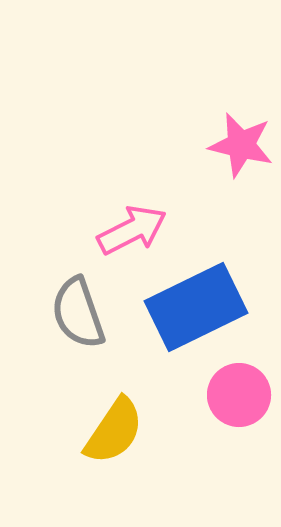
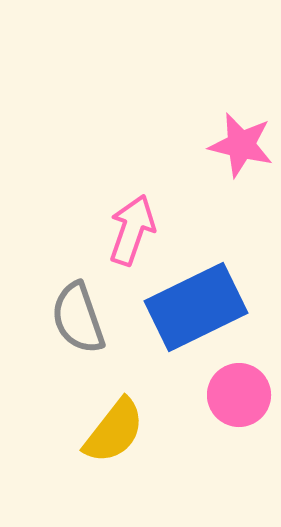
pink arrow: rotated 44 degrees counterclockwise
gray semicircle: moved 5 px down
yellow semicircle: rotated 4 degrees clockwise
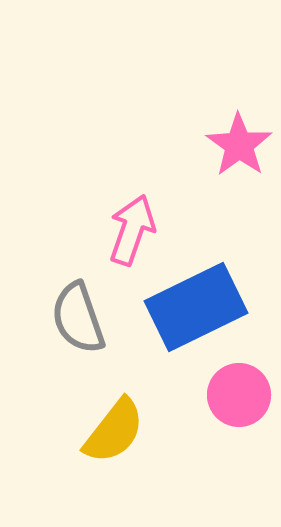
pink star: moved 2 px left; rotated 22 degrees clockwise
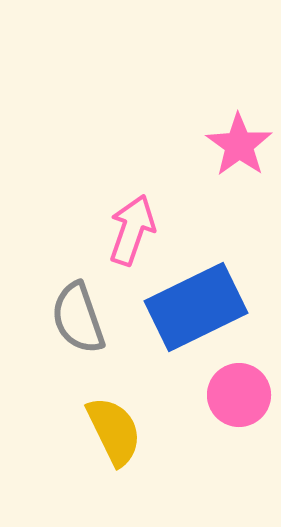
yellow semicircle: rotated 64 degrees counterclockwise
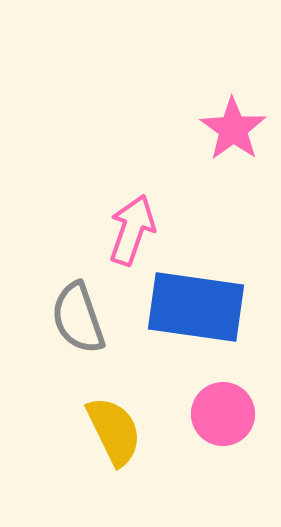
pink star: moved 6 px left, 16 px up
blue rectangle: rotated 34 degrees clockwise
pink circle: moved 16 px left, 19 px down
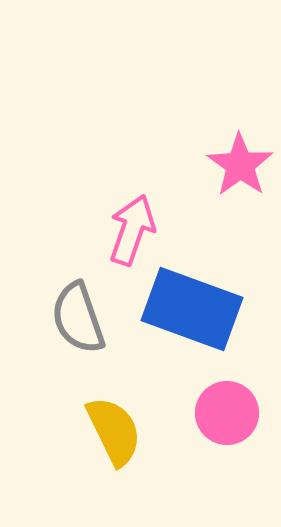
pink star: moved 7 px right, 36 px down
blue rectangle: moved 4 px left, 2 px down; rotated 12 degrees clockwise
pink circle: moved 4 px right, 1 px up
